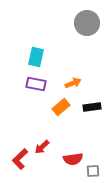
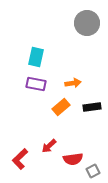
orange arrow: rotated 14 degrees clockwise
red arrow: moved 7 px right, 1 px up
gray square: rotated 24 degrees counterclockwise
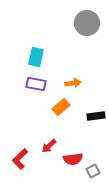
black rectangle: moved 4 px right, 9 px down
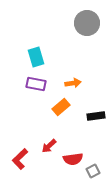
cyan rectangle: rotated 30 degrees counterclockwise
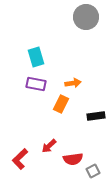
gray circle: moved 1 px left, 6 px up
orange rectangle: moved 3 px up; rotated 24 degrees counterclockwise
